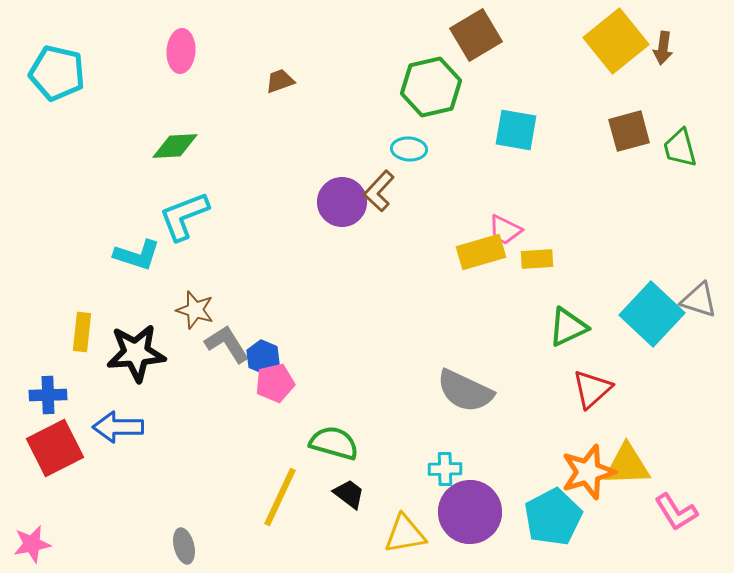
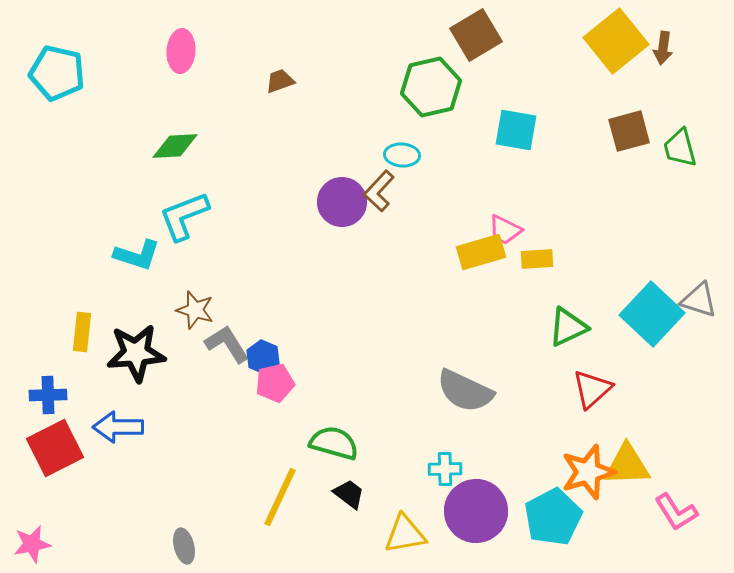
cyan ellipse at (409, 149): moved 7 px left, 6 px down
purple circle at (470, 512): moved 6 px right, 1 px up
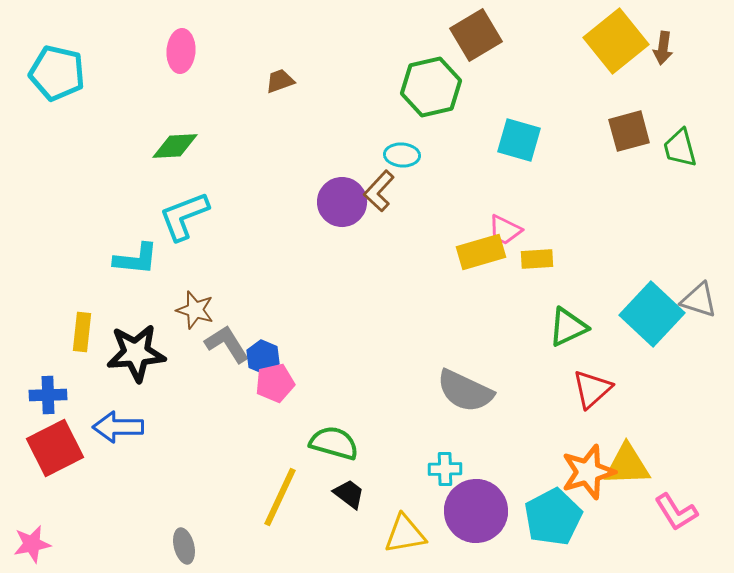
cyan square at (516, 130): moved 3 px right, 10 px down; rotated 6 degrees clockwise
cyan L-shape at (137, 255): moved 1 px left, 4 px down; rotated 12 degrees counterclockwise
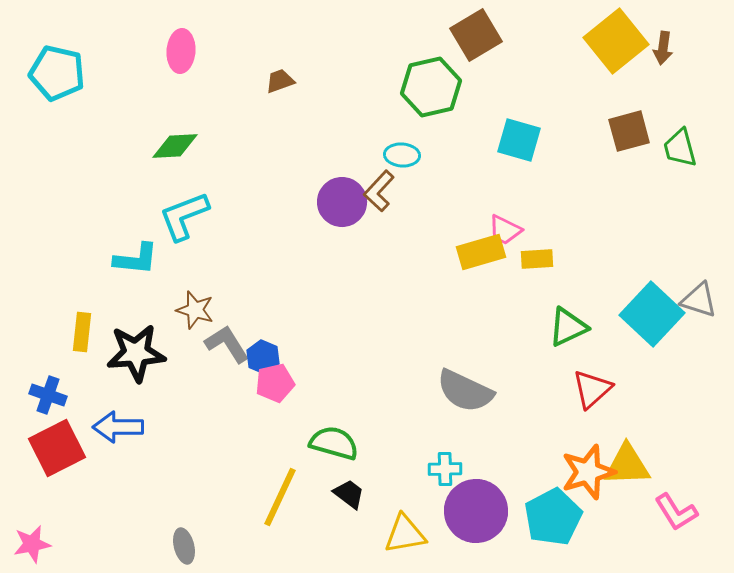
blue cross at (48, 395): rotated 21 degrees clockwise
red square at (55, 448): moved 2 px right
